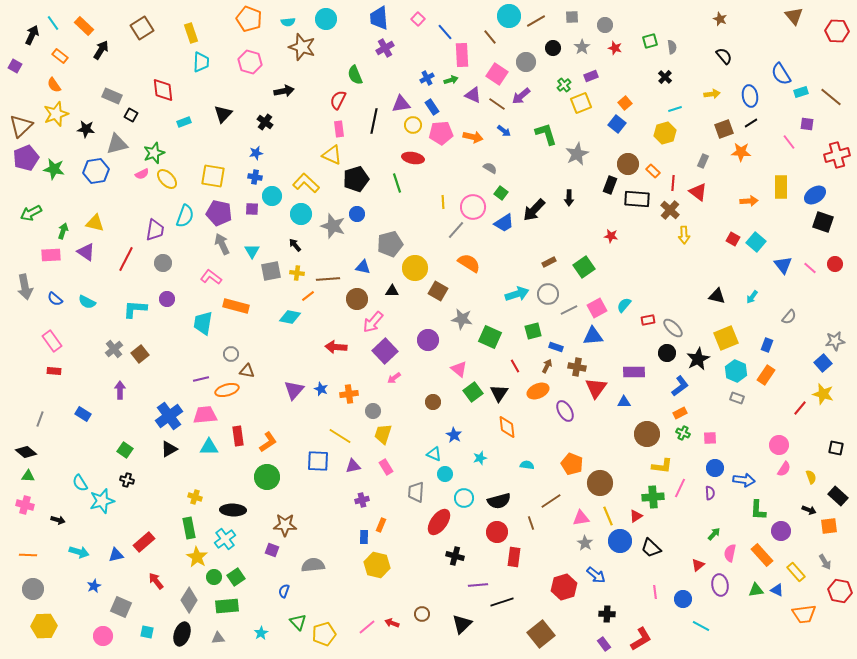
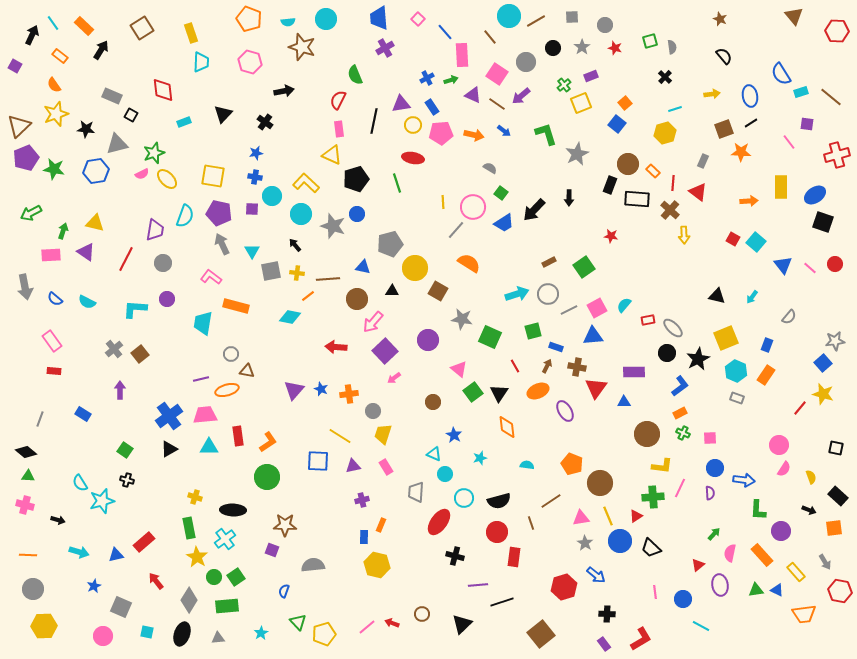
brown triangle at (21, 126): moved 2 px left
orange arrow at (473, 137): moved 1 px right, 2 px up
orange square at (829, 526): moved 5 px right, 2 px down
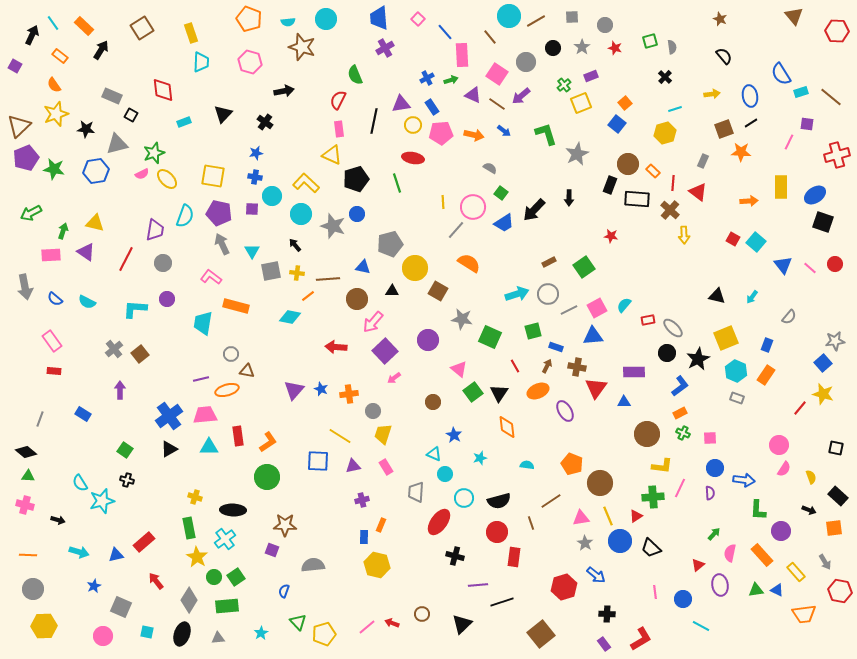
pink line at (789, 142): rotated 63 degrees clockwise
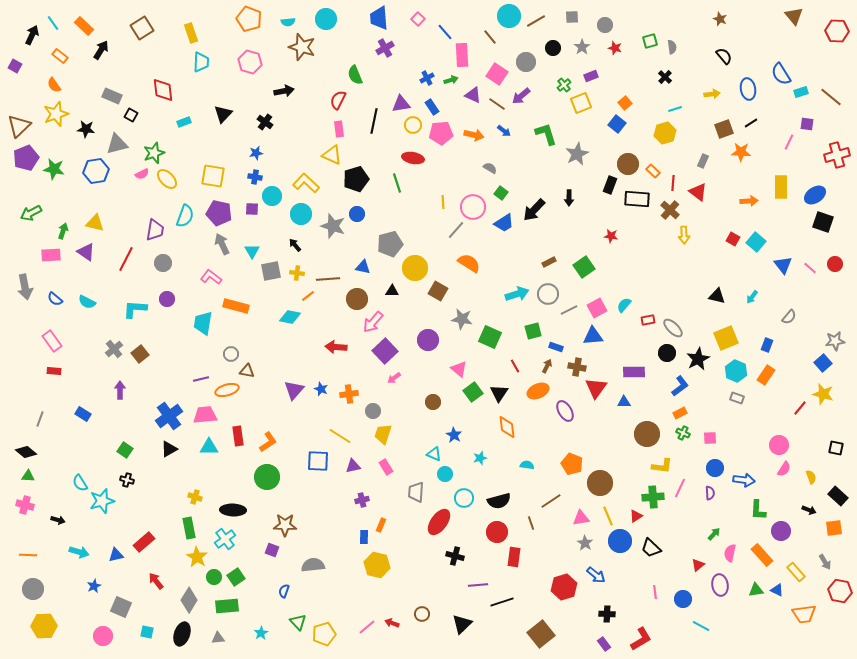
blue ellipse at (750, 96): moved 2 px left, 7 px up
